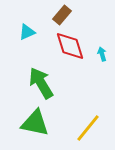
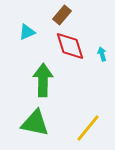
green arrow: moved 2 px right, 3 px up; rotated 32 degrees clockwise
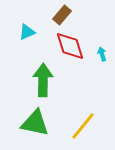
yellow line: moved 5 px left, 2 px up
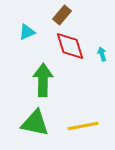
yellow line: rotated 40 degrees clockwise
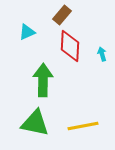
red diamond: rotated 20 degrees clockwise
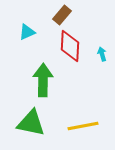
green triangle: moved 4 px left
